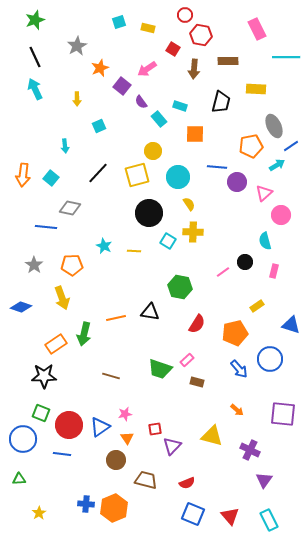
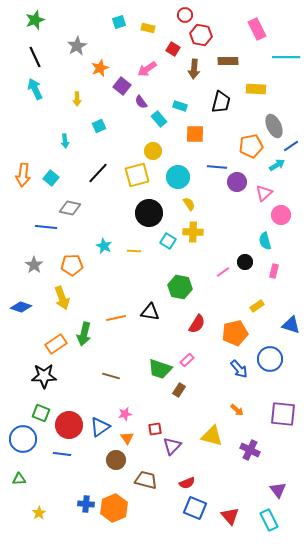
cyan arrow at (65, 146): moved 5 px up
brown rectangle at (197, 382): moved 18 px left, 8 px down; rotated 72 degrees counterclockwise
purple triangle at (264, 480): moved 14 px right, 10 px down; rotated 12 degrees counterclockwise
blue square at (193, 514): moved 2 px right, 6 px up
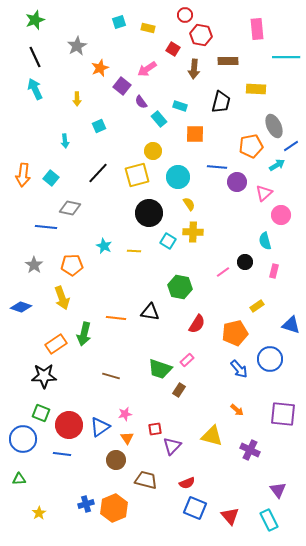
pink rectangle at (257, 29): rotated 20 degrees clockwise
orange line at (116, 318): rotated 18 degrees clockwise
blue cross at (86, 504): rotated 21 degrees counterclockwise
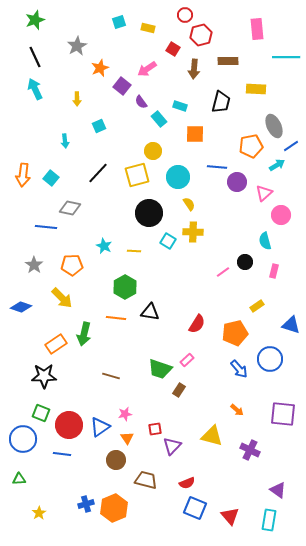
red hexagon at (201, 35): rotated 25 degrees counterclockwise
green hexagon at (180, 287): moved 55 px left; rotated 20 degrees clockwise
yellow arrow at (62, 298): rotated 25 degrees counterclockwise
purple triangle at (278, 490): rotated 18 degrees counterclockwise
cyan rectangle at (269, 520): rotated 35 degrees clockwise
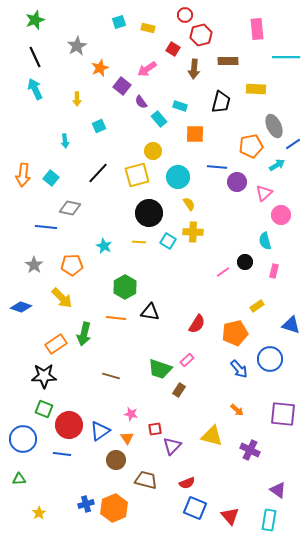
blue line at (291, 146): moved 2 px right, 2 px up
yellow line at (134, 251): moved 5 px right, 9 px up
green square at (41, 413): moved 3 px right, 4 px up
pink star at (125, 414): moved 6 px right; rotated 24 degrees clockwise
blue triangle at (100, 427): moved 4 px down
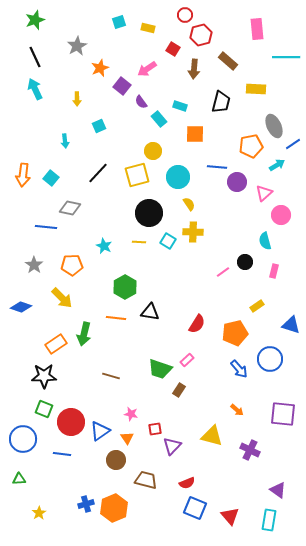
brown rectangle at (228, 61): rotated 42 degrees clockwise
red circle at (69, 425): moved 2 px right, 3 px up
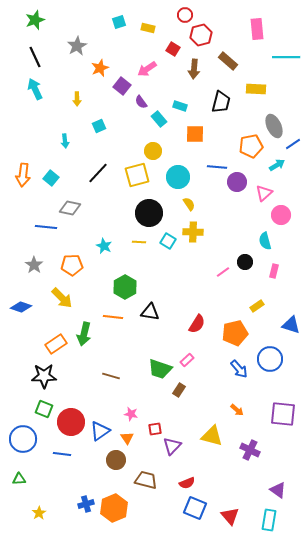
orange line at (116, 318): moved 3 px left, 1 px up
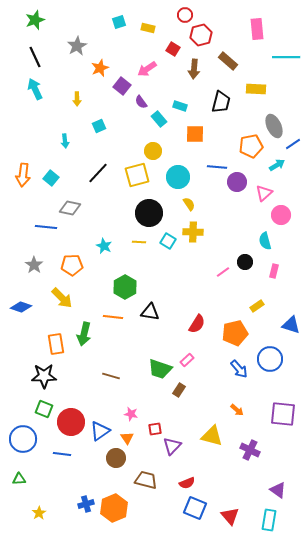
orange rectangle at (56, 344): rotated 65 degrees counterclockwise
brown circle at (116, 460): moved 2 px up
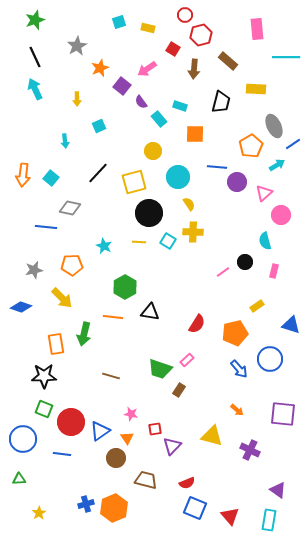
orange pentagon at (251, 146): rotated 20 degrees counterclockwise
yellow square at (137, 175): moved 3 px left, 7 px down
gray star at (34, 265): moved 5 px down; rotated 24 degrees clockwise
